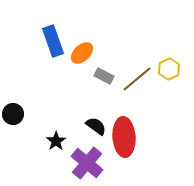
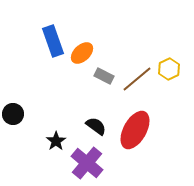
red ellipse: moved 11 px right, 7 px up; rotated 33 degrees clockwise
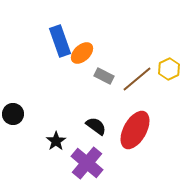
blue rectangle: moved 7 px right
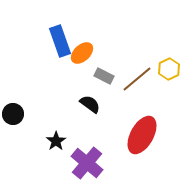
black semicircle: moved 6 px left, 22 px up
red ellipse: moved 7 px right, 5 px down
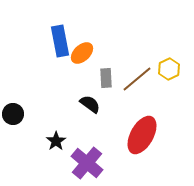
blue rectangle: rotated 8 degrees clockwise
gray rectangle: moved 2 px right, 2 px down; rotated 60 degrees clockwise
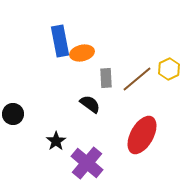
orange ellipse: rotated 30 degrees clockwise
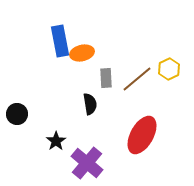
black semicircle: rotated 45 degrees clockwise
black circle: moved 4 px right
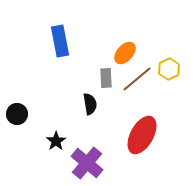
orange ellipse: moved 43 px right; rotated 35 degrees counterclockwise
